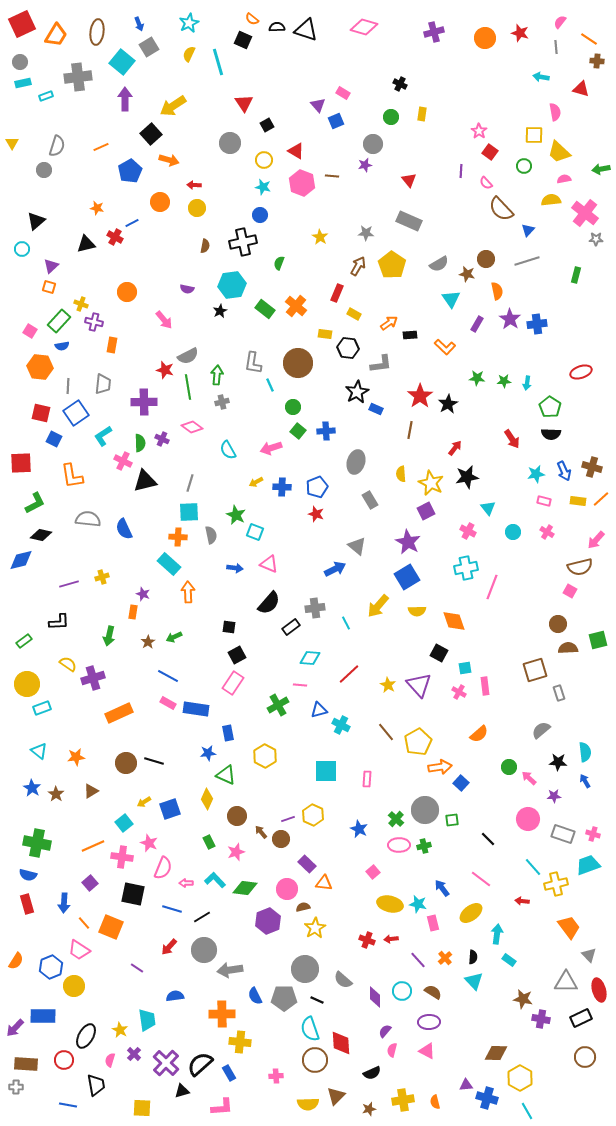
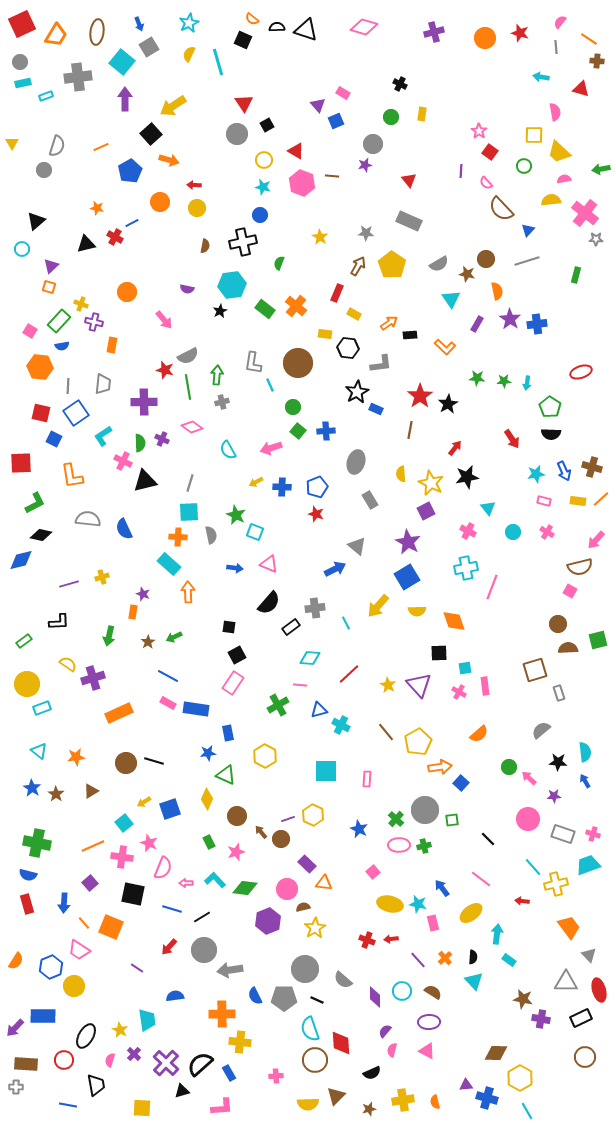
gray circle at (230, 143): moved 7 px right, 9 px up
black square at (439, 653): rotated 30 degrees counterclockwise
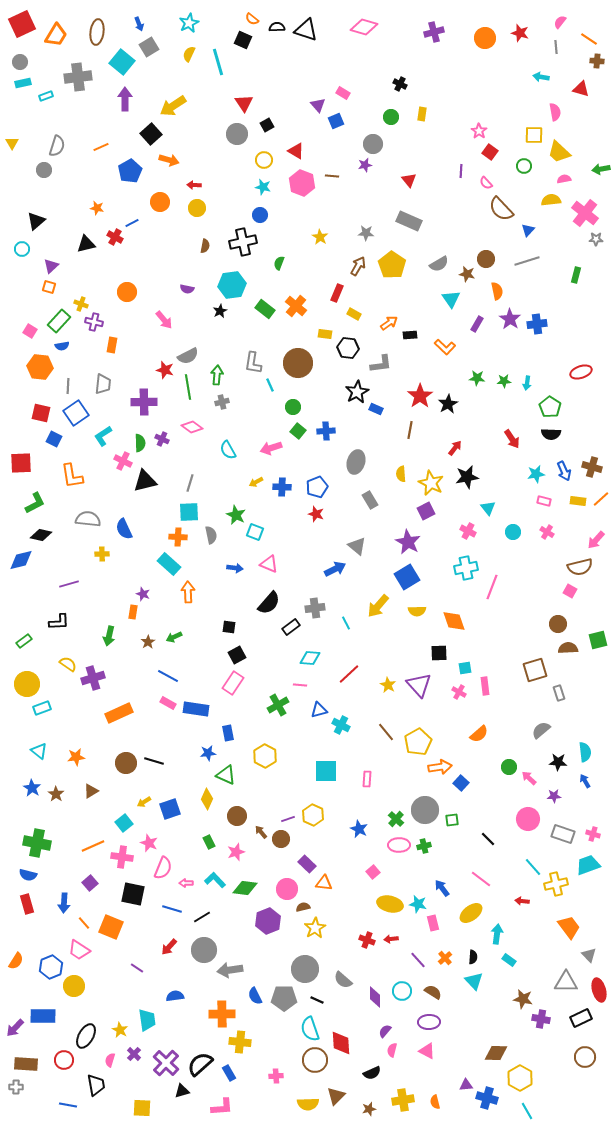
yellow cross at (102, 577): moved 23 px up; rotated 16 degrees clockwise
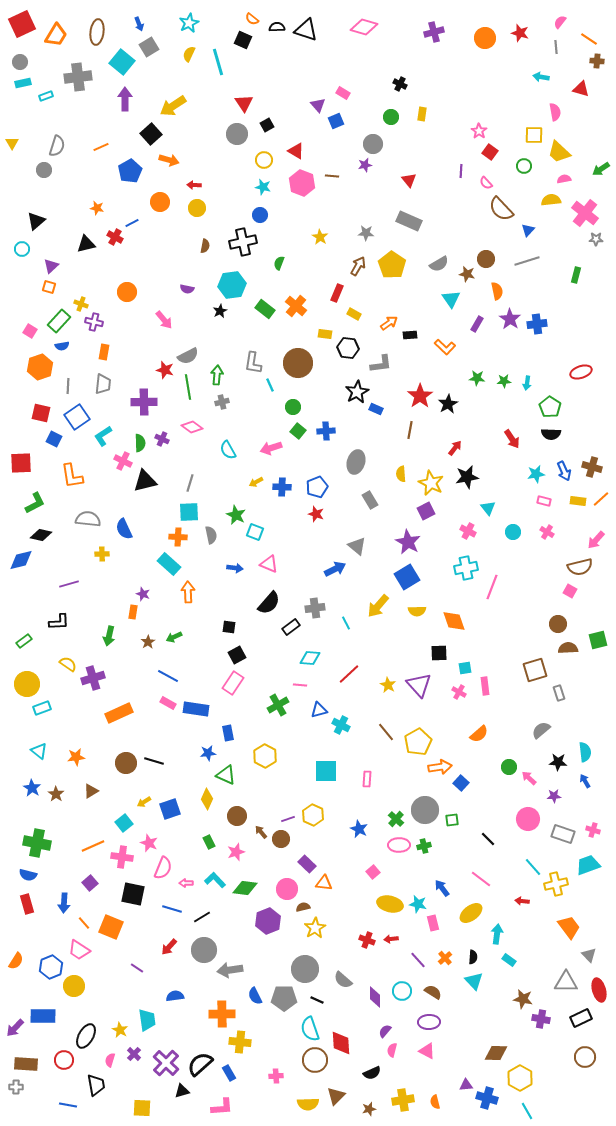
green arrow at (601, 169): rotated 24 degrees counterclockwise
orange rectangle at (112, 345): moved 8 px left, 7 px down
orange hexagon at (40, 367): rotated 25 degrees counterclockwise
blue square at (76, 413): moved 1 px right, 4 px down
pink cross at (593, 834): moved 4 px up
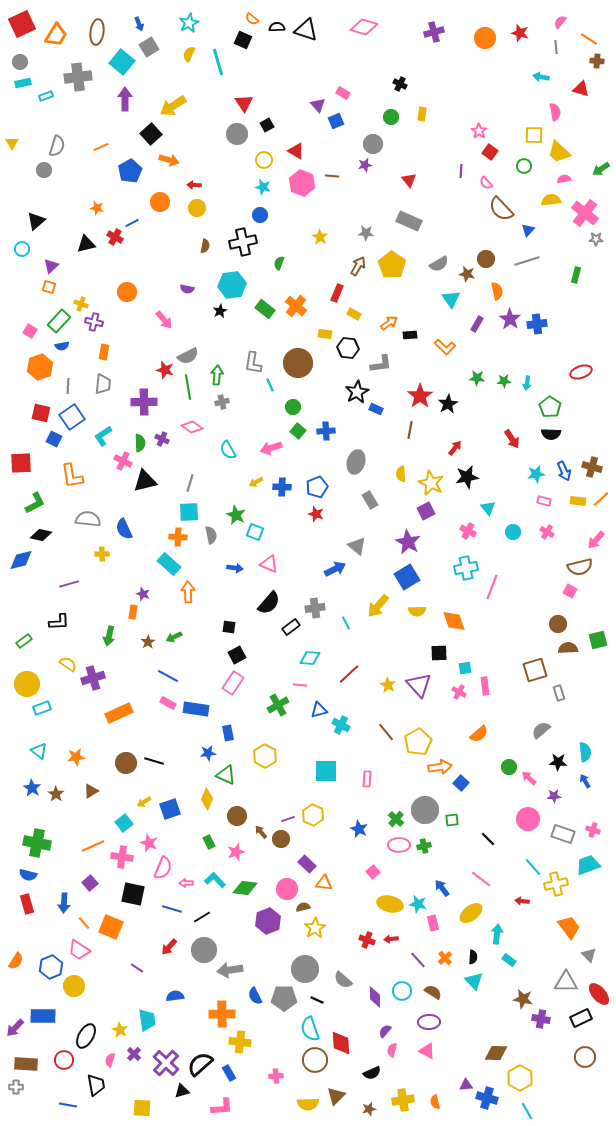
blue square at (77, 417): moved 5 px left
red ellipse at (599, 990): moved 4 px down; rotated 25 degrees counterclockwise
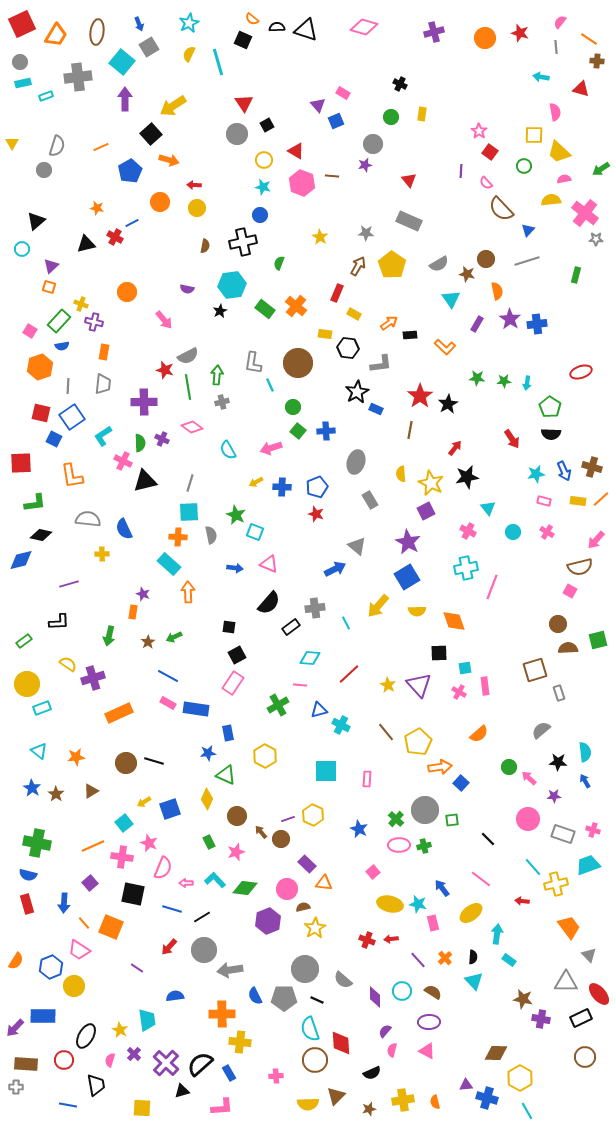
green L-shape at (35, 503): rotated 20 degrees clockwise
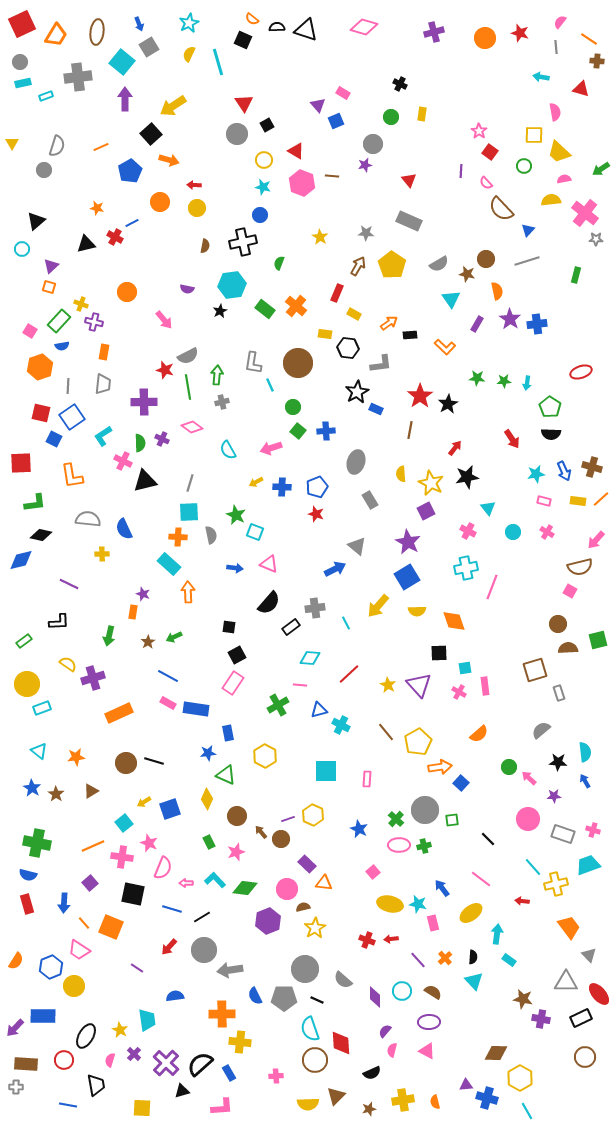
purple line at (69, 584): rotated 42 degrees clockwise
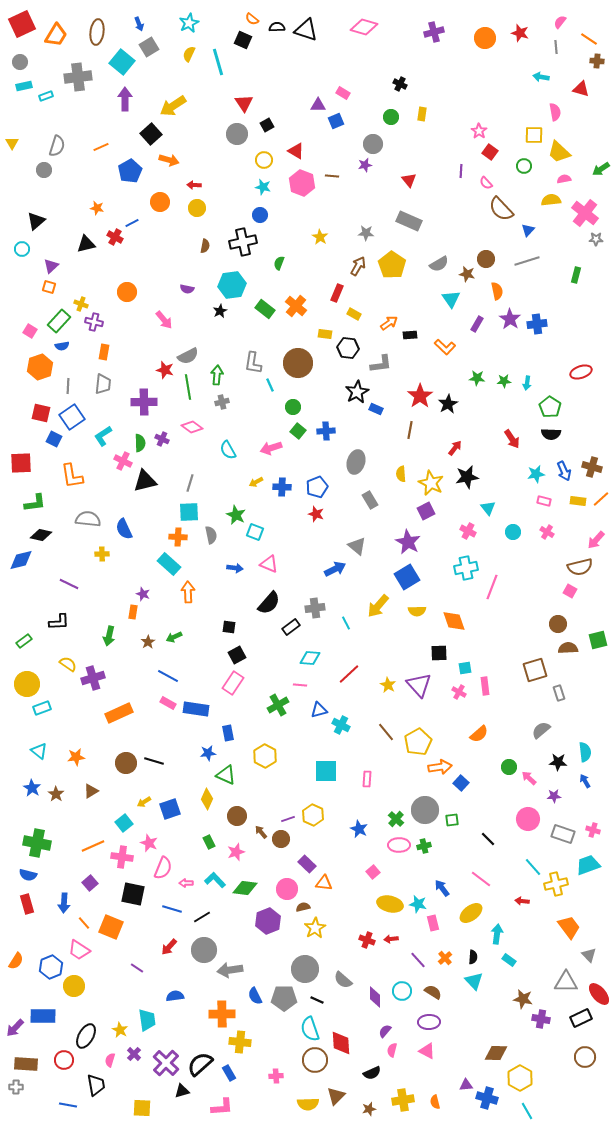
cyan rectangle at (23, 83): moved 1 px right, 3 px down
purple triangle at (318, 105): rotated 49 degrees counterclockwise
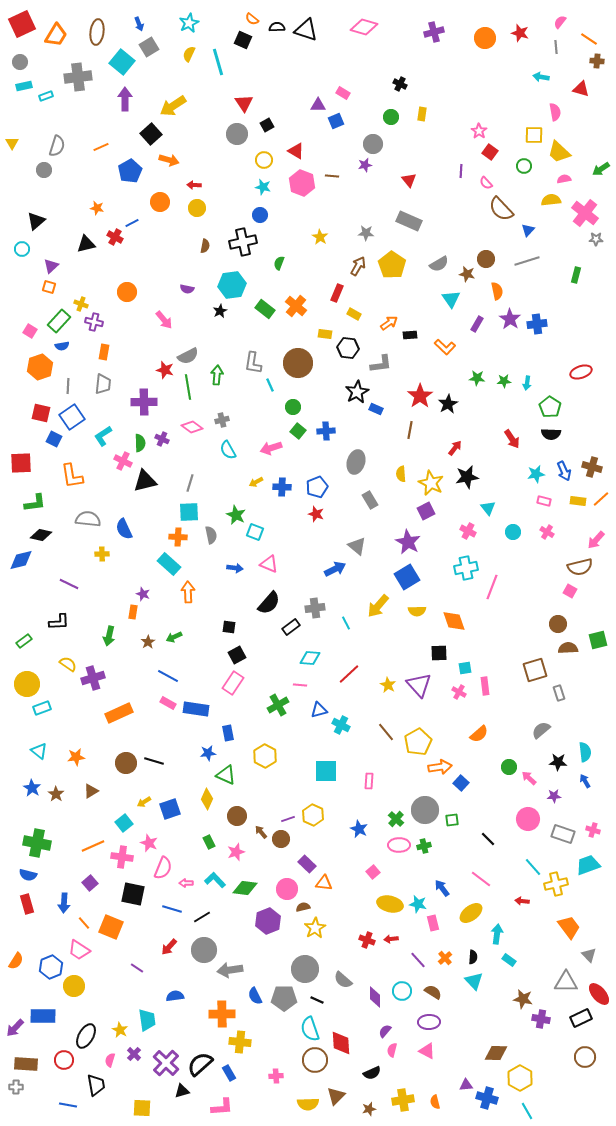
gray cross at (222, 402): moved 18 px down
pink rectangle at (367, 779): moved 2 px right, 2 px down
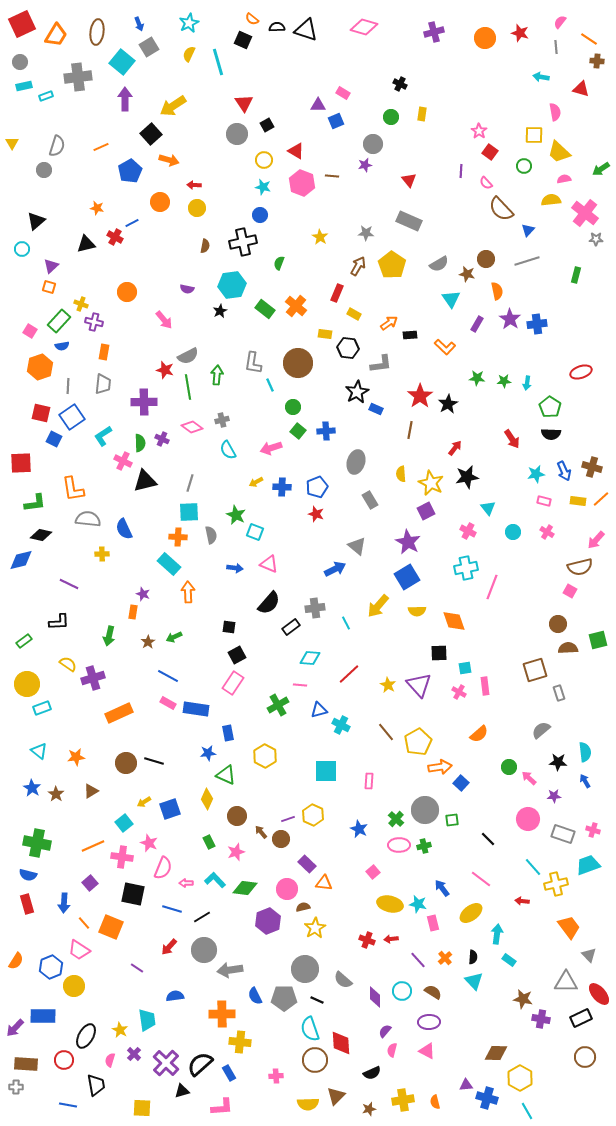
orange L-shape at (72, 476): moved 1 px right, 13 px down
